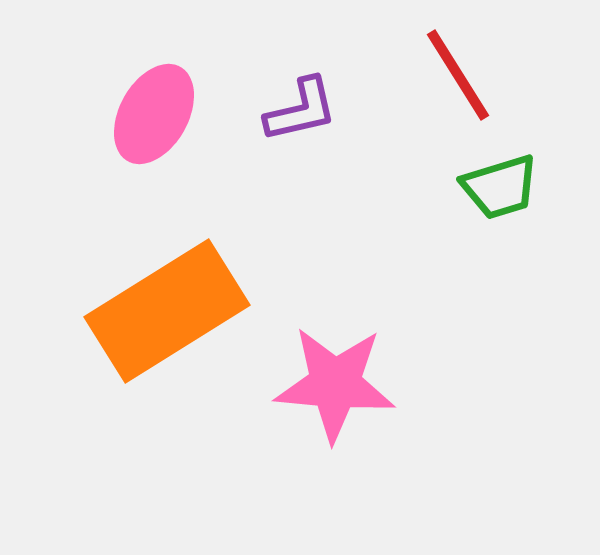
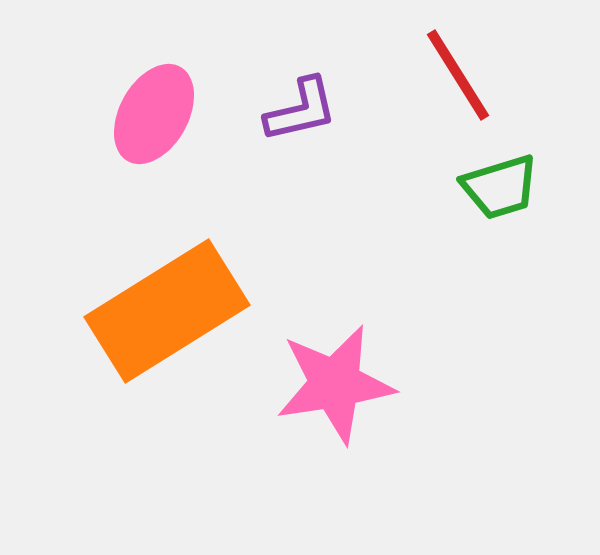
pink star: rotated 14 degrees counterclockwise
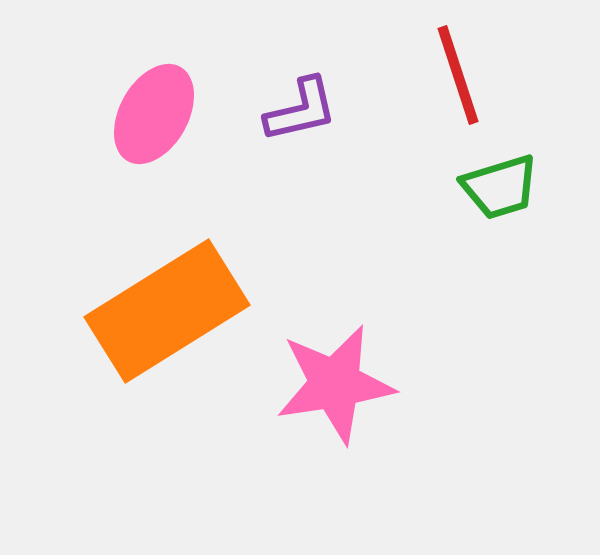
red line: rotated 14 degrees clockwise
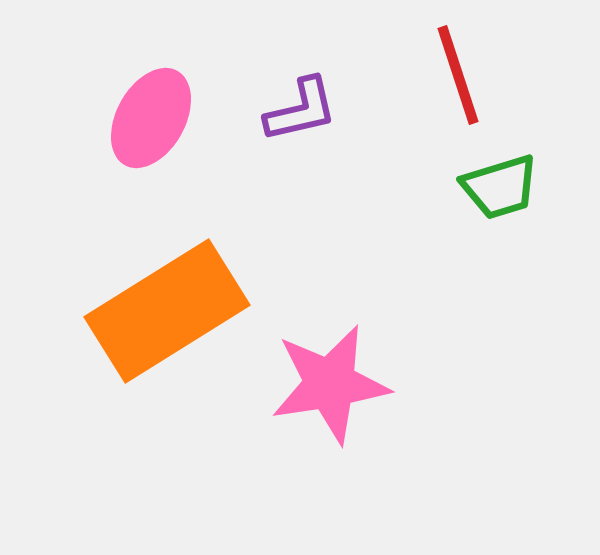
pink ellipse: moved 3 px left, 4 px down
pink star: moved 5 px left
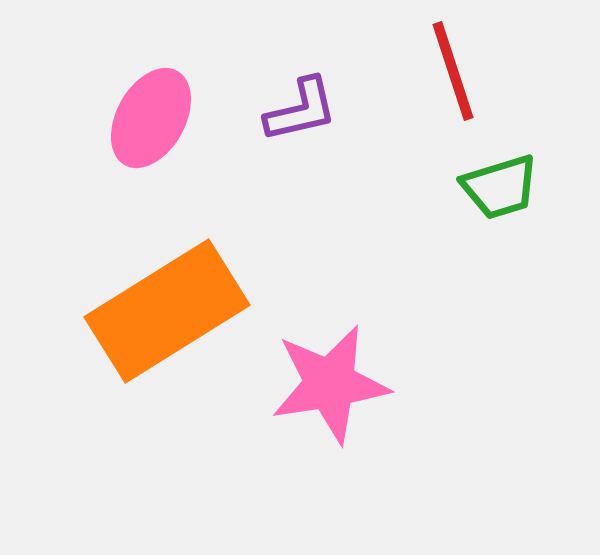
red line: moved 5 px left, 4 px up
